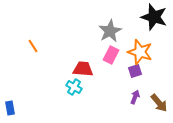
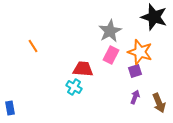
brown arrow: rotated 18 degrees clockwise
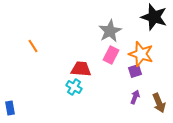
orange star: moved 1 px right, 2 px down
red trapezoid: moved 2 px left
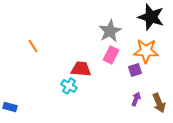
black star: moved 3 px left
orange star: moved 5 px right, 3 px up; rotated 15 degrees counterclockwise
purple square: moved 1 px up
cyan cross: moved 5 px left, 1 px up
purple arrow: moved 1 px right, 2 px down
blue rectangle: moved 1 px up; rotated 64 degrees counterclockwise
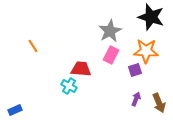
blue rectangle: moved 5 px right, 3 px down; rotated 40 degrees counterclockwise
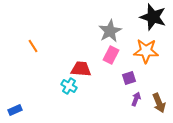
black star: moved 2 px right
purple square: moved 6 px left, 8 px down
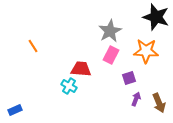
black star: moved 3 px right
